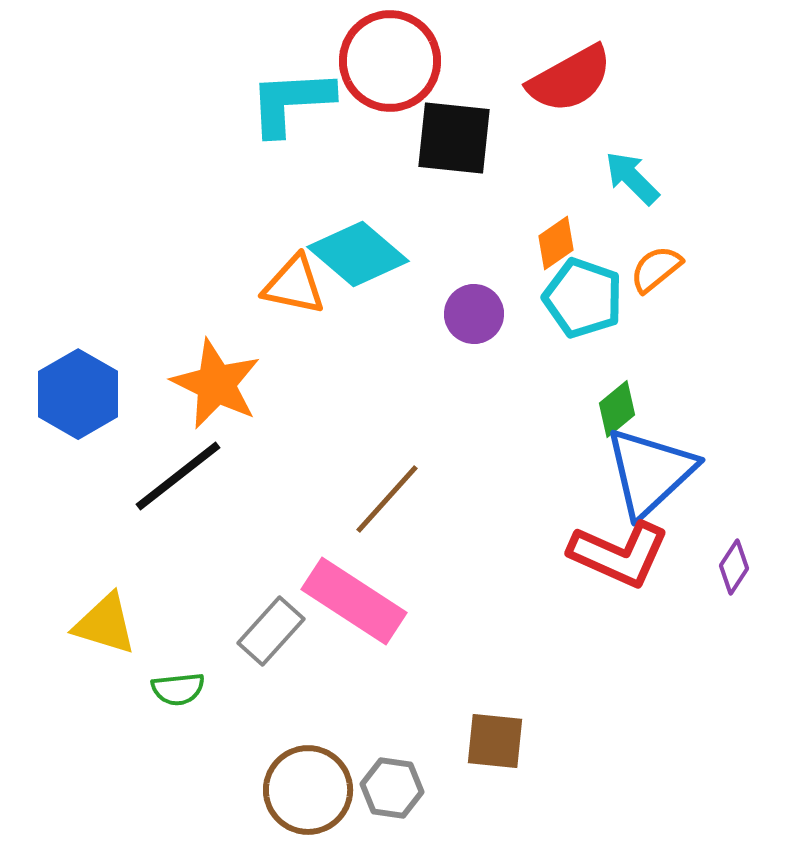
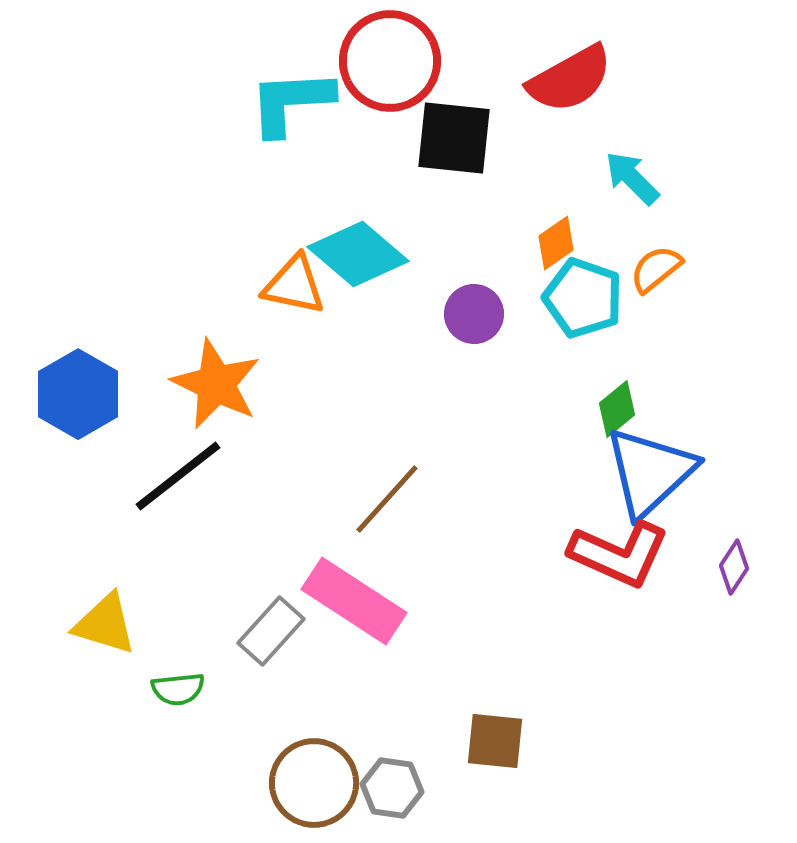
brown circle: moved 6 px right, 7 px up
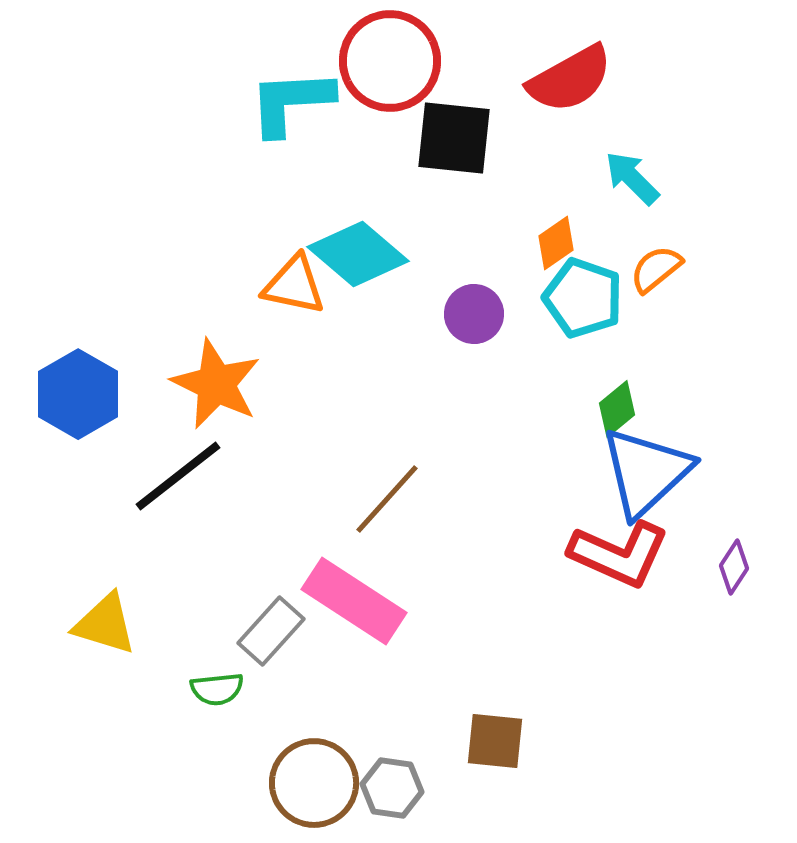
blue triangle: moved 4 px left
green semicircle: moved 39 px right
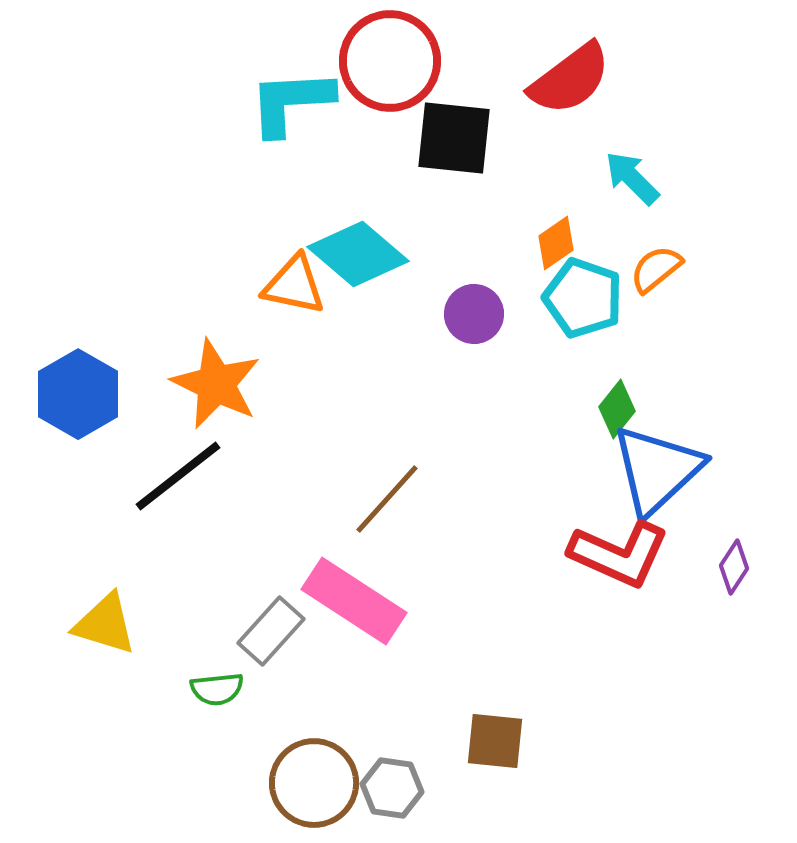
red semicircle: rotated 8 degrees counterclockwise
green diamond: rotated 12 degrees counterclockwise
blue triangle: moved 11 px right, 2 px up
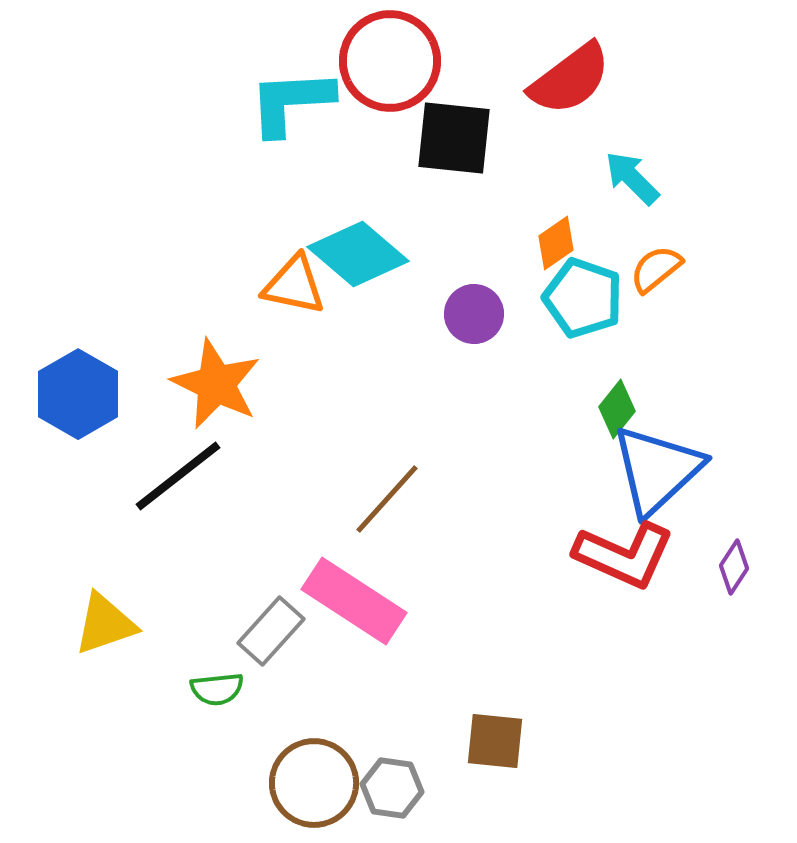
red L-shape: moved 5 px right, 1 px down
yellow triangle: rotated 36 degrees counterclockwise
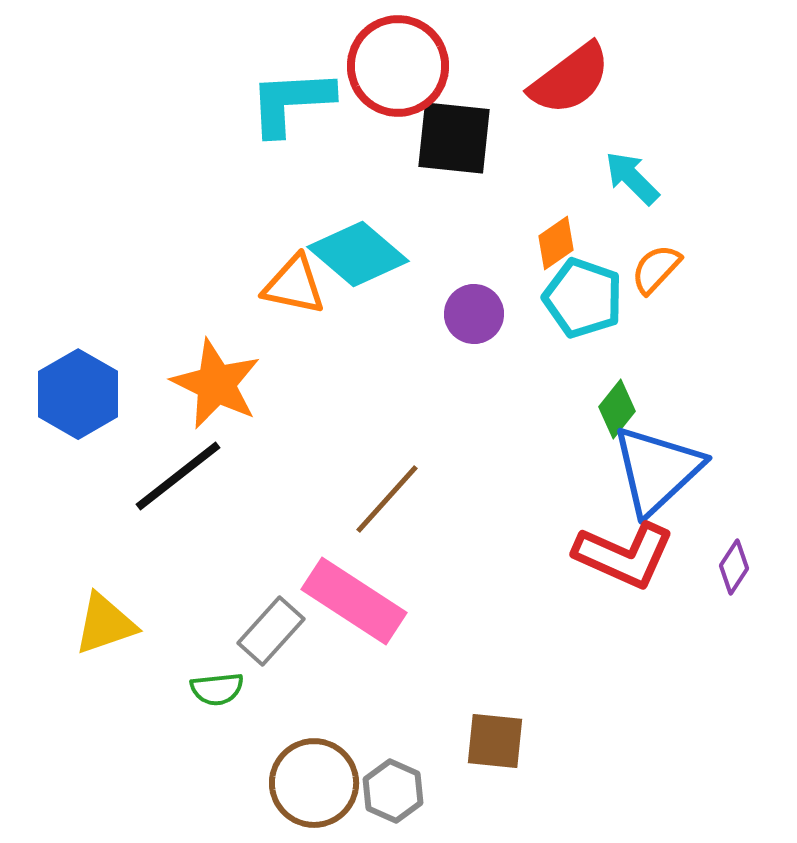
red circle: moved 8 px right, 5 px down
orange semicircle: rotated 8 degrees counterclockwise
gray hexagon: moved 1 px right, 3 px down; rotated 16 degrees clockwise
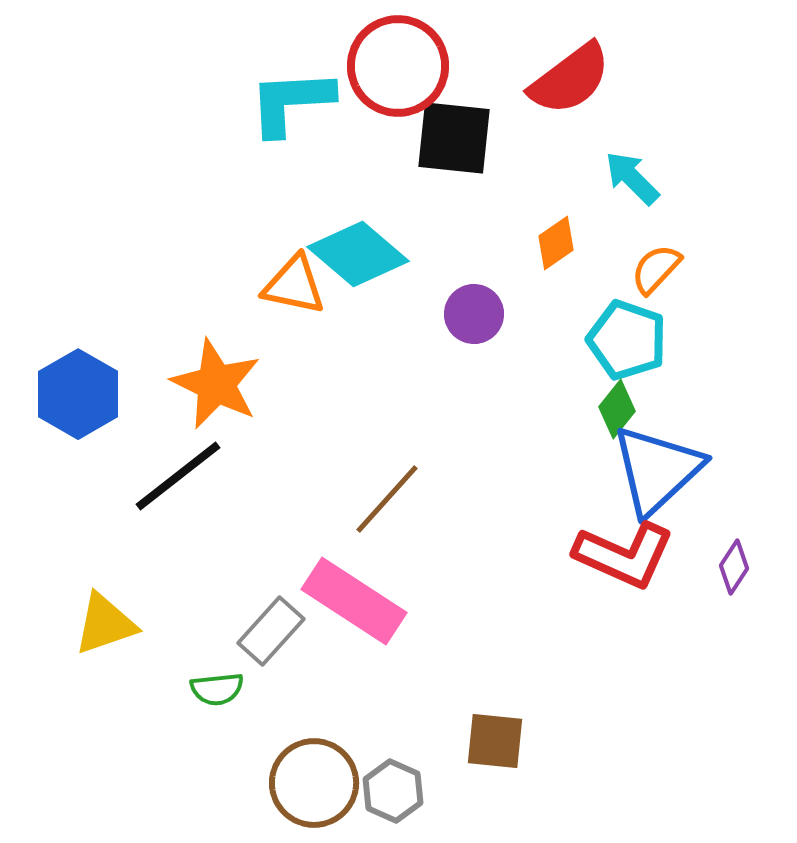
cyan pentagon: moved 44 px right, 42 px down
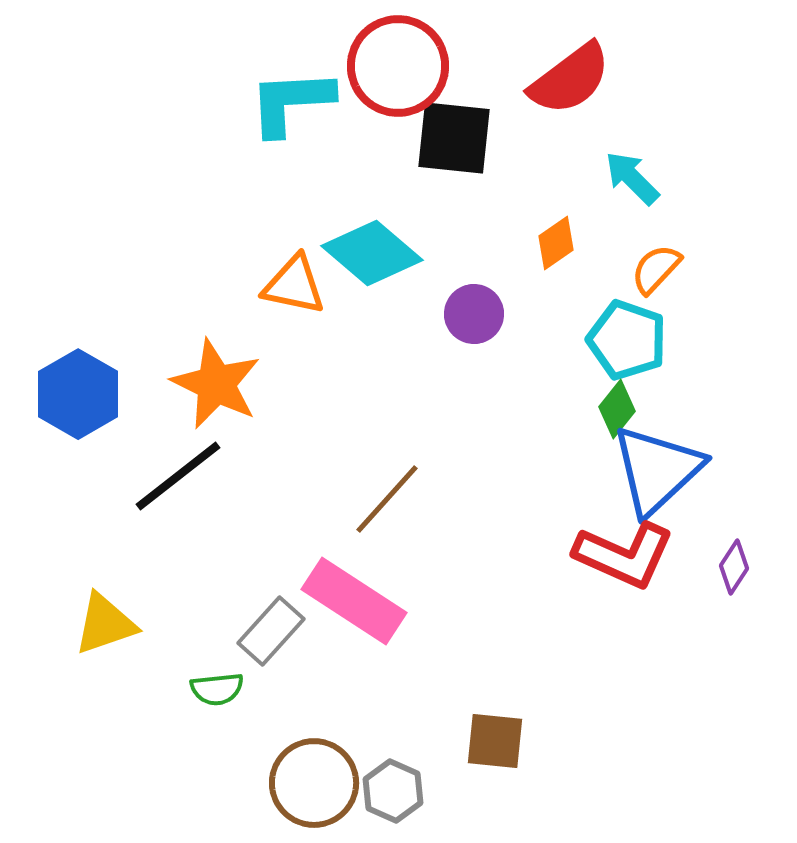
cyan diamond: moved 14 px right, 1 px up
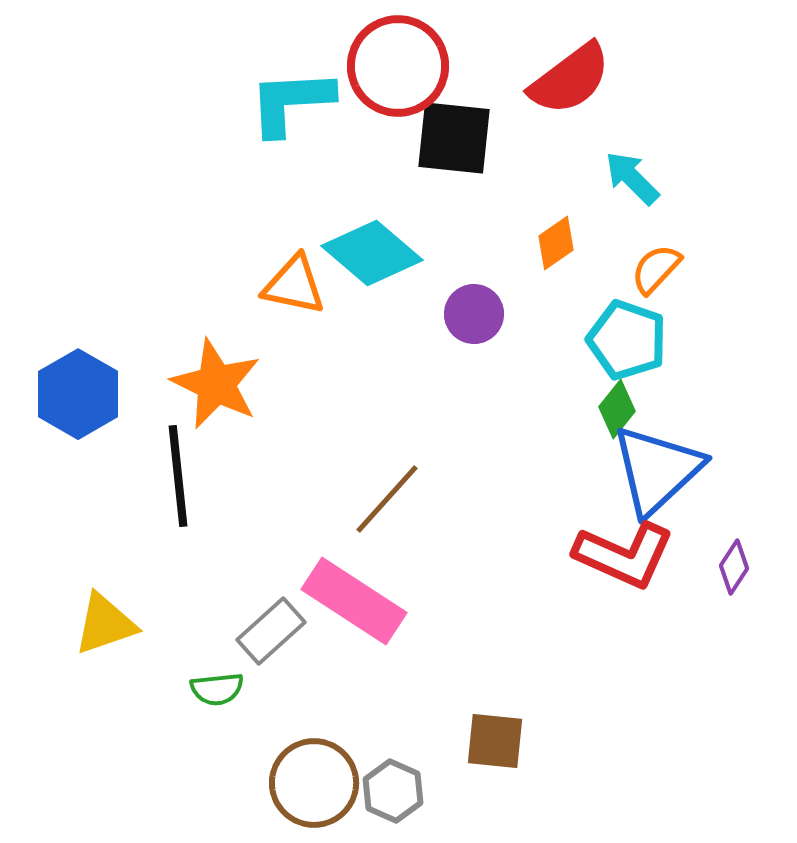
black line: rotated 58 degrees counterclockwise
gray rectangle: rotated 6 degrees clockwise
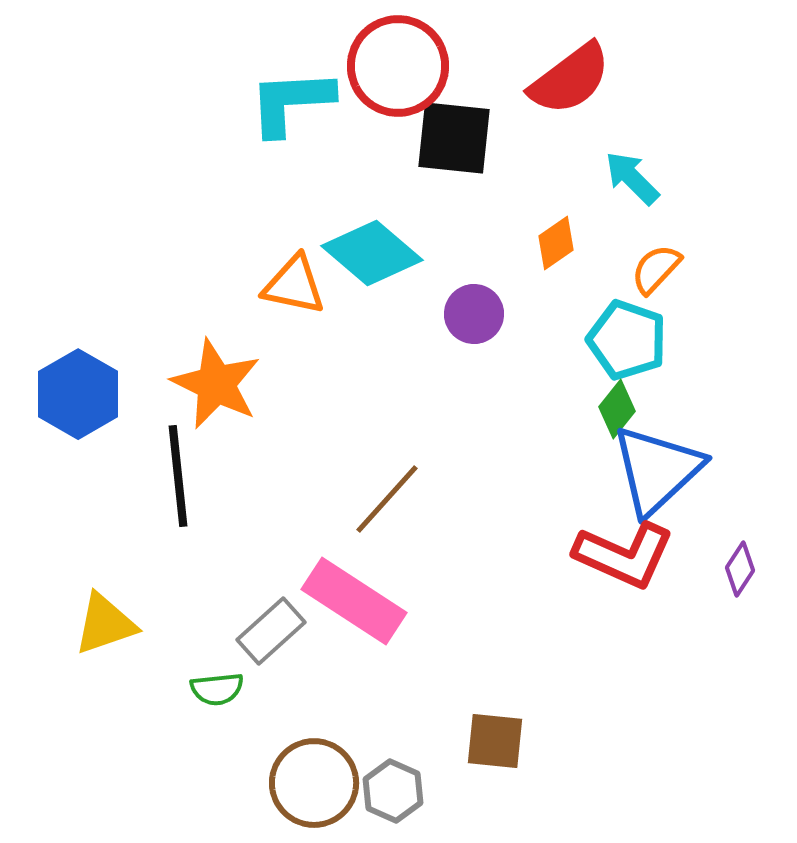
purple diamond: moved 6 px right, 2 px down
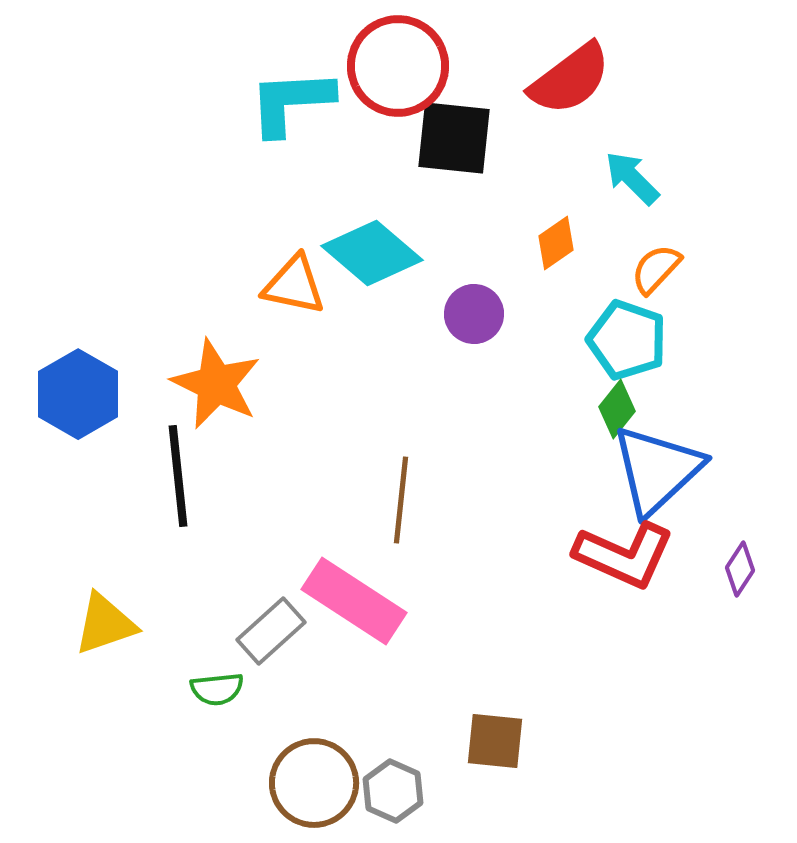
brown line: moved 14 px right, 1 px down; rotated 36 degrees counterclockwise
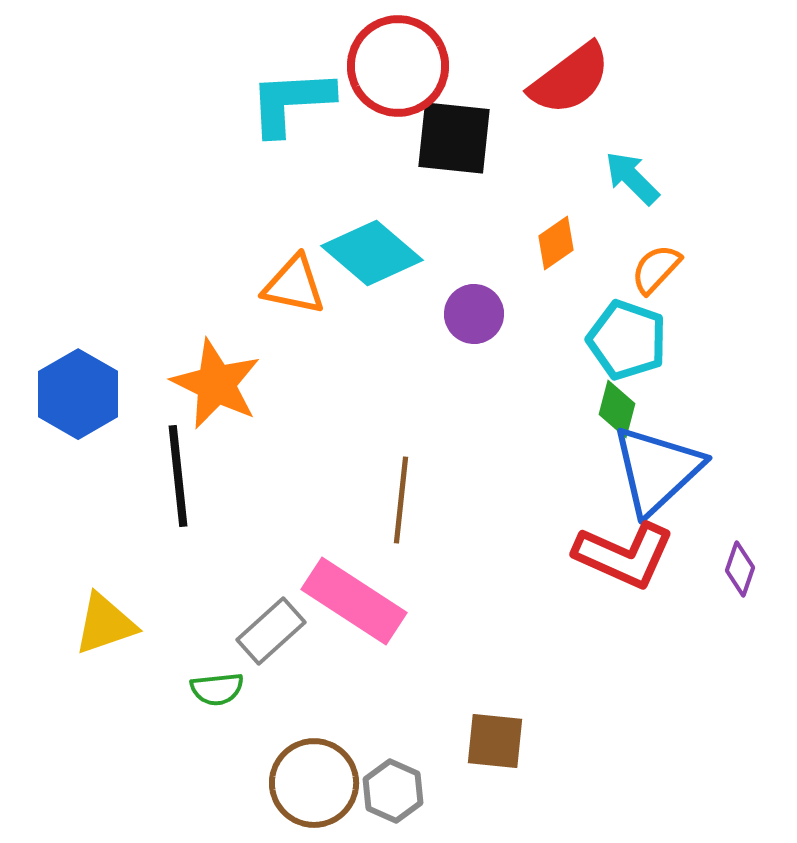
green diamond: rotated 24 degrees counterclockwise
purple diamond: rotated 14 degrees counterclockwise
